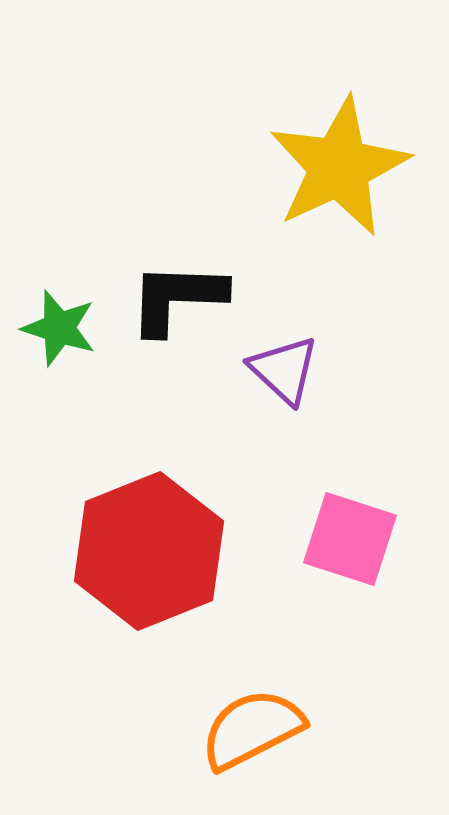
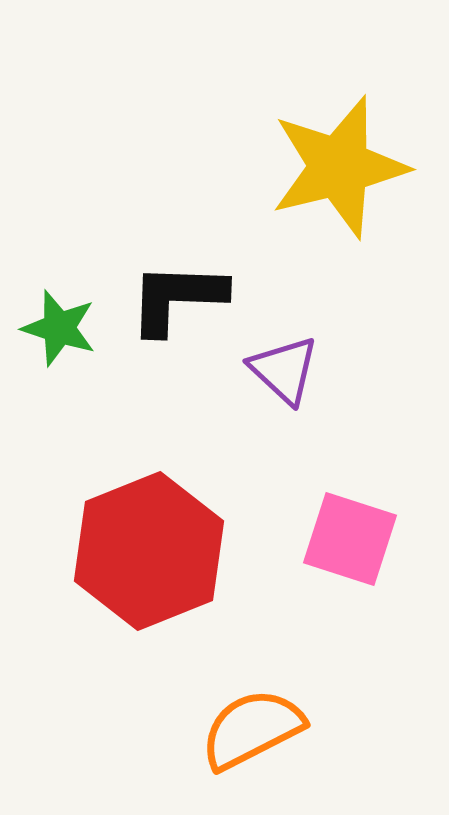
yellow star: rotated 11 degrees clockwise
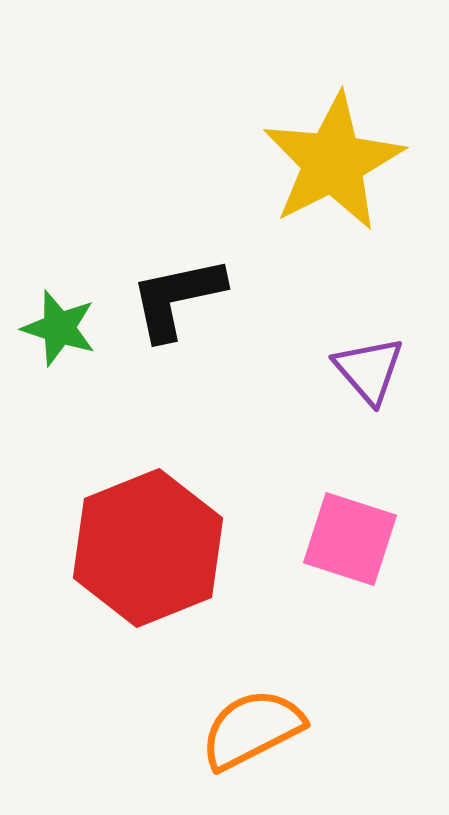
yellow star: moved 6 px left, 5 px up; rotated 13 degrees counterclockwise
black L-shape: rotated 14 degrees counterclockwise
purple triangle: moved 85 px right; rotated 6 degrees clockwise
red hexagon: moved 1 px left, 3 px up
